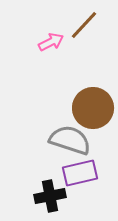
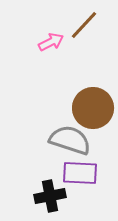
purple rectangle: rotated 16 degrees clockwise
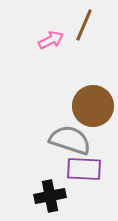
brown line: rotated 20 degrees counterclockwise
pink arrow: moved 2 px up
brown circle: moved 2 px up
purple rectangle: moved 4 px right, 4 px up
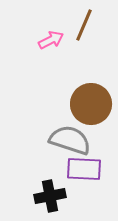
brown circle: moved 2 px left, 2 px up
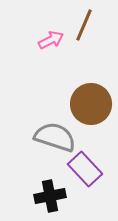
gray semicircle: moved 15 px left, 3 px up
purple rectangle: moved 1 px right; rotated 44 degrees clockwise
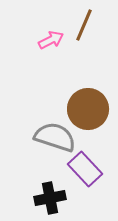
brown circle: moved 3 px left, 5 px down
black cross: moved 2 px down
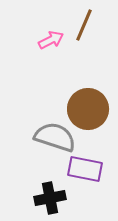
purple rectangle: rotated 36 degrees counterclockwise
